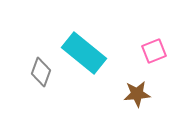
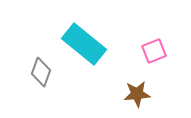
cyan rectangle: moved 9 px up
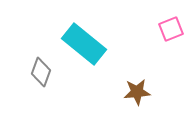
pink square: moved 17 px right, 22 px up
brown star: moved 2 px up
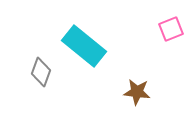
cyan rectangle: moved 2 px down
brown star: rotated 12 degrees clockwise
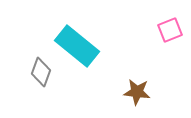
pink square: moved 1 px left, 1 px down
cyan rectangle: moved 7 px left
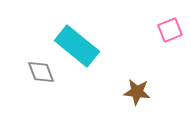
gray diamond: rotated 40 degrees counterclockwise
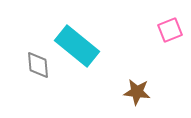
gray diamond: moved 3 px left, 7 px up; rotated 16 degrees clockwise
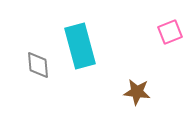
pink square: moved 2 px down
cyan rectangle: moved 3 px right; rotated 36 degrees clockwise
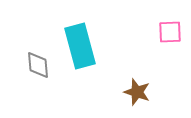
pink square: rotated 20 degrees clockwise
brown star: rotated 12 degrees clockwise
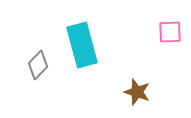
cyan rectangle: moved 2 px right, 1 px up
gray diamond: rotated 48 degrees clockwise
